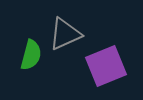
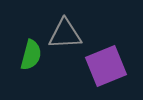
gray triangle: rotated 21 degrees clockwise
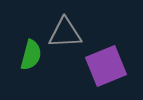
gray triangle: moved 1 px up
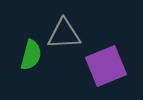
gray triangle: moved 1 px left, 1 px down
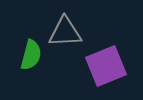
gray triangle: moved 1 px right, 2 px up
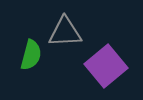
purple square: rotated 18 degrees counterclockwise
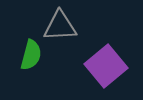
gray triangle: moved 5 px left, 6 px up
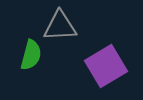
purple square: rotated 9 degrees clockwise
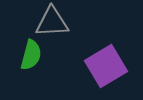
gray triangle: moved 8 px left, 4 px up
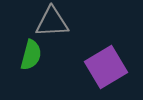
purple square: moved 1 px down
